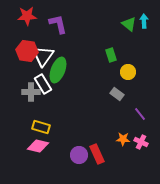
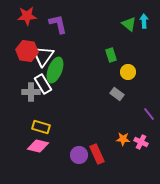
green ellipse: moved 3 px left
purple line: moved 9 px right
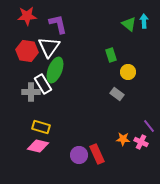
white triangle: moved 6 px right, 9 px up
purple line: moved 12 px down
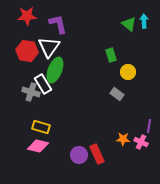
gray cross: rotated 18 degrees clockwise
purple line: rotated 48 degrees clockwise
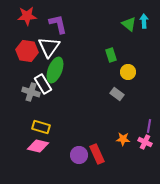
pink cross: moved 4 px right
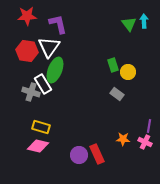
green triangle: rotated 14 degrees clockwise
green rectangle: moved 2 px right, 10 px down
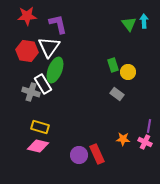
yellow rectangle: moved 1 px left
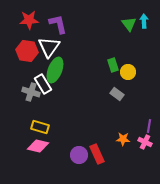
red star: moved 2 px right, 4 px down
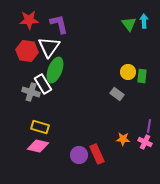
purple L-shape: moved 1 px right
green rectangle: moved 29 px right, 11 px down; rotated 24 degrees clockwise
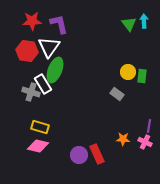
red star: moved 3 px right, 1 px down
